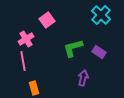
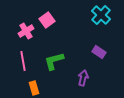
pink cross: moved 8 px up
green L-shape: moved 19 px left, 13 px down
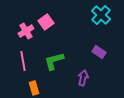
pink square: moved 1 px left, 2 px down
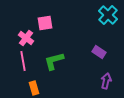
cyan cross: moved 7 px right
pink square: moved 1 px left, 1 px down; rotated 28 degrees clockwise
pink cross: moved 7 px down; rotated 21 degrees counterclockwise
purple arrow: moved 23 px right, 3 px down
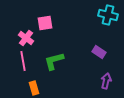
cyan cross: rotated 30 degrees counterclockwise
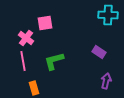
cyan cross: rotated 12 degrees counterclockwise
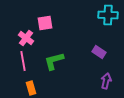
orange rectangle: moved 3 px left
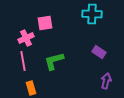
cyan cross: moved 16 px left, 1 px up
pink cross: rotated 28 degrees clockwise
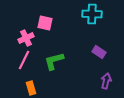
pink square: rotated 21 degrees clockwise
pink line: moved 1 px right, 1 px up; rotated 36 degrees clockwise
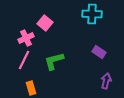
pink square: rotated 28 degrees clockwise
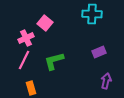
purple rectangle: rotated 56 degrees counterclockwise
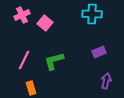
pink cross: moved 4 px left, 23 px up
